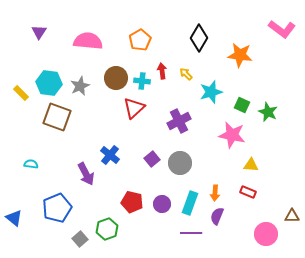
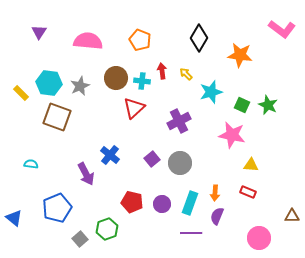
orange pentagon: rotated 20 degrees counterclockwise
green star: moved 7 px up
pink circle: moved 7 px left, 4 px down
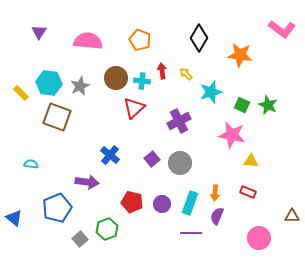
yellow triangle: moved 4 px up
purple arrow: moved 1 px right, 8 px down; rotated 55 degrees counterclockwise
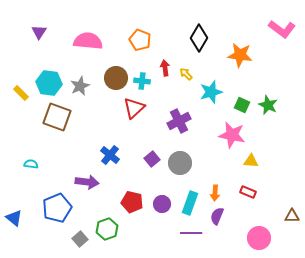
red arrow: moved 3 px right, 3 px up
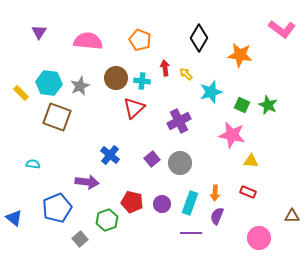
cyan semicircle: moved 2 px right
green hexagon: moved 9 px up
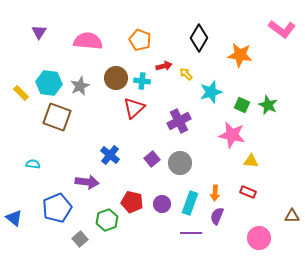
red arrow: moved 1 px left, 2 px up; rotated 84 degrees clockwise
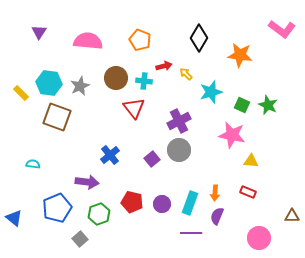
cyan cross: moved 2 px right
red triangle: rotated 25 degrees counterclockwise
blue cross: rotated 12 degrees clockwise
gray circle: moved 1 px left, 13 px up
green hexagon: moved 8 px left, 6 px up
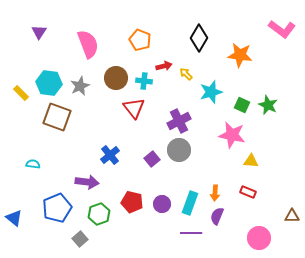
pink semicircle: moved 3 px down; rotated 64 degrees clockwise
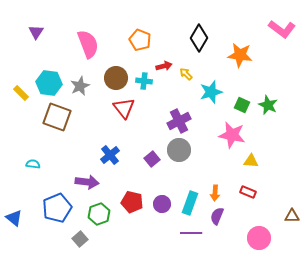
purple triangle: moved 3 px left
red triangle: moved 10 px left
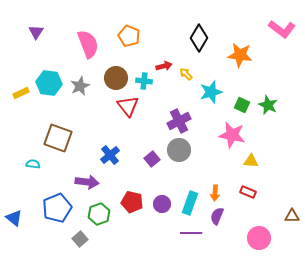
orange pentagon: moved 11 px left, 4 px up
yellow rectangle: rotated 70 degrees counterclockwise
red triangle: moved 4 px right, 2 px up
brown square: moved 1 px right, 21 px down
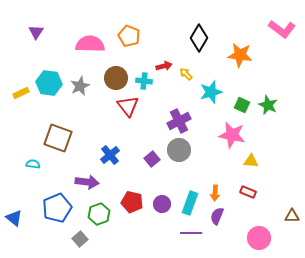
pink semicircle: moved 2 px right; rotated 68 degrees counterclockwise
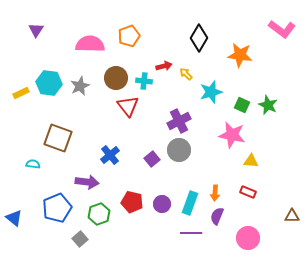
purple triangle: moved 2 px up
orange pentagon: rotated 30 degrees clockwise
pink circle: moved 11 px left
